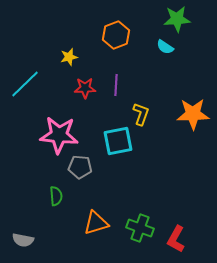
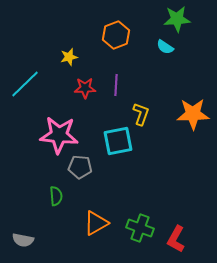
orange triangle: rotated 12 degrees counterclockwise
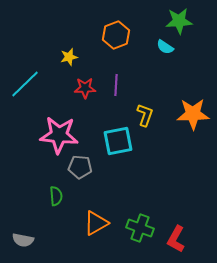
green star: moved 2 px right, 2 px down
yellow L-shape: moved 4 px right, 1 px down
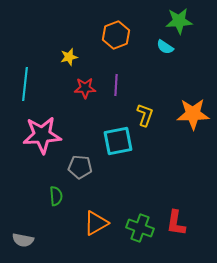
cyan line: rotated 40 degrees counterclockwise
pink star: moved 17 px left; rotated 9 degrees counterclockwise
red L-shape: moved 16 px up; rotated 20 degrees counterclockwise
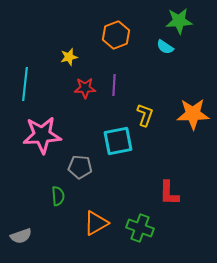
purple line: moved 2 px left
green semicircle: moved 2 px right
red L-shape: moved 7 px left, 30 px up; rotated 8 degrees counterclockwise
gray semicircle: moved 2 px left, 4 px up; rotated 30 degrees counterclockwise
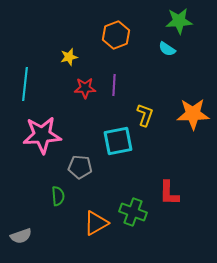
cyan semicircle: moved 2 px right, 2 px down
green cross: moved 7 px left, 16 px up
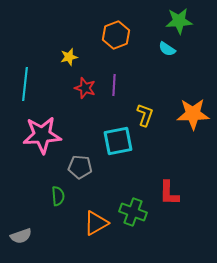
red star: rotated 20 degrees clockwise
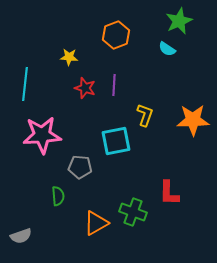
green star: rotated 20 degrees counterclockwise
yellow star: rotated 18 degrees clockwise
orange star: moved 6 px down
cyan square: moved 2 px left
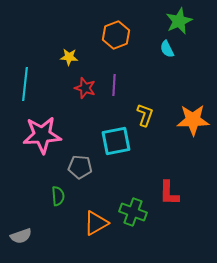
cyan semicircle: rotated 30 degrees clockwise
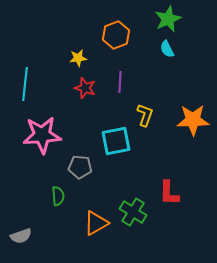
green star: moved 11 px left, 2 px up
yellow star: moved 9 px right, 1 px down; rotated 12 degrees counterclockwise
purple line: moved 6 px right, 3 px up
green cross: rotated 12 degrees clockwise
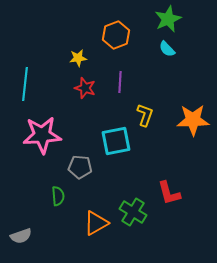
cyan semicircle: rotated 18 degrees counterclockwise
red L-shape: rotated 16 degrees counterclockwise
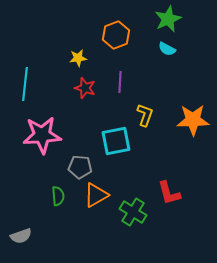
cyan semicircle: rotated 18 degrees counterclockwise
orange triangle: moved 28 px up
